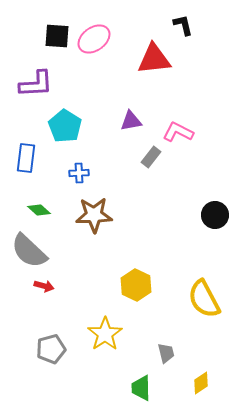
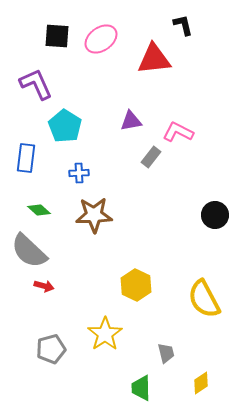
pink ellipse: moved 7 px right
purple L-shape: rotated 111 degrees counterclockwise
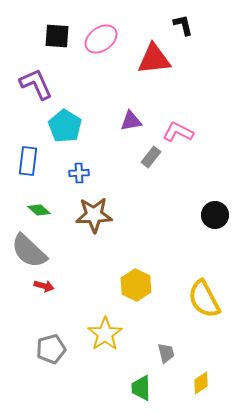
blue rectangle: moved 2 px right, 3 px down
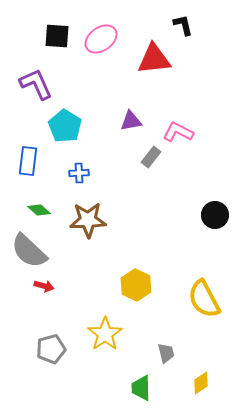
brown star: moved 6 px left, 5 px down
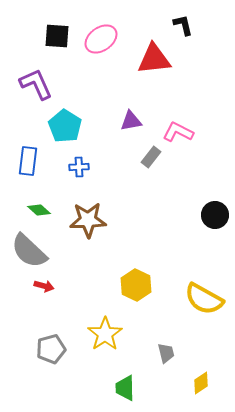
blue cross: moved 6 px up
yellow semicircle: rotated 33 degrees counterclockwise
green trapezoid: moved 16 px left
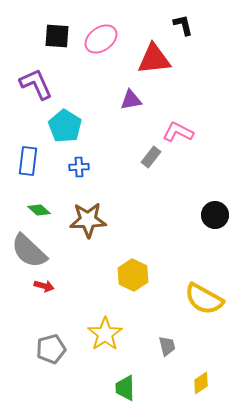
purple triangle: moved 21 px up
yellow hexagon: moved 3 px left, 10 px up
gray trapezoid: moved 1 px right, 7 px up
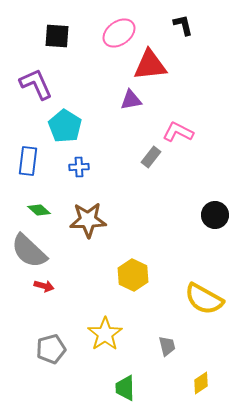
pink ellipse: moved 18 px right, 6 px up
red triangle: moved 4 px left, 6 px down
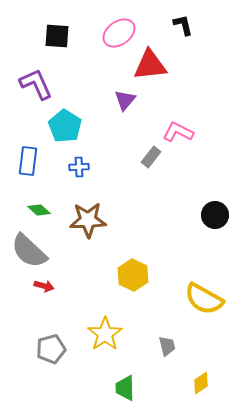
purple triangle: moved 6 px left; rotated 40 degrees counterclockwise
